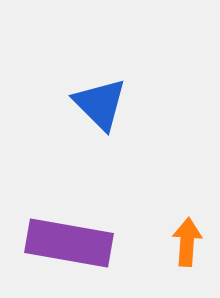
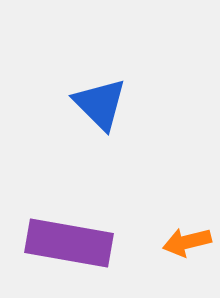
orange arrow: rotated 108 degrees counterclockwise
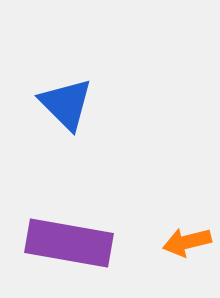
blue triangle: moved 34 px left
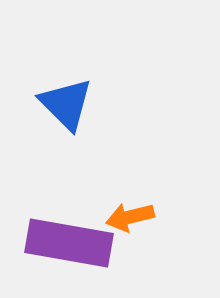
orange arrow: moved 57 px left, 25 px up
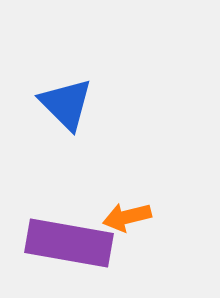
orange arrow: moved 3 px left
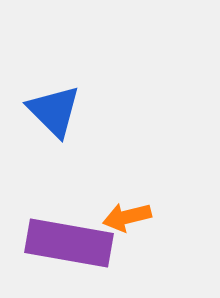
blue triangle: moved 12 px left, 7 px down
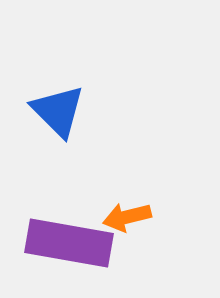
blue triangle: moved 4 px right
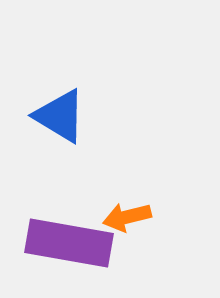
blue triangle: moved 2 px right, 5 px down; rotated 14 degrees counterclockwise
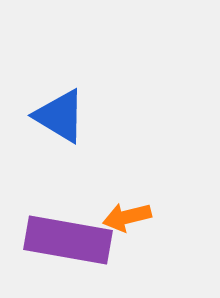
purple rectangle: moved 1 px left, 3 px up
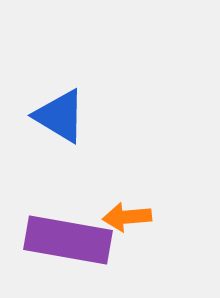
orange arrow: rotated 9 degrees clockwise
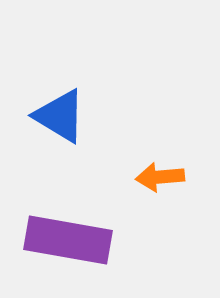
orange arrow: moved 33 px right, 40 px up
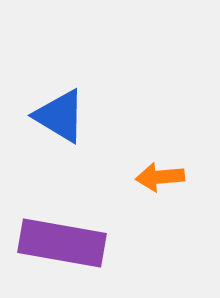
purple rectangle: moved 6 px left, 3 px down
